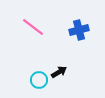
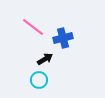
blue cross: moved 16 px left, 8 px down
black arrow: moved 14 px left, 13 px up
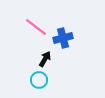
pink line: moved 3 px right
black arrow: rotated 28 degrees counterclockwise
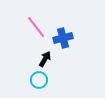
pink line: rotated 15 degrees clockwise
